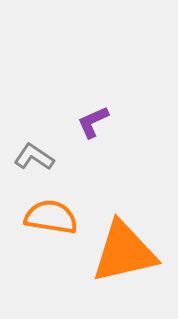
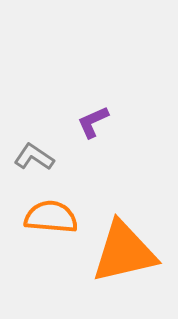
orange semicircle: rotated 4 degrees counterclockwise
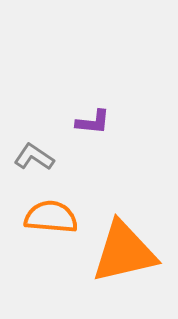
purple L-shape: rotated 150 degrees counterclockwise
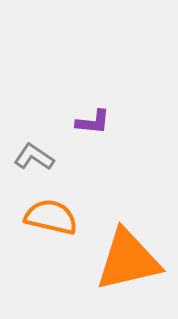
orange semicircle: rotated 8 degrees clockwise
orange triangle: moved 4 px right, 8 px down
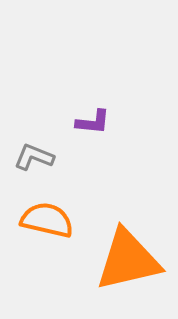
gray L-shape: rotated 12 degrees counterclockwise
orange semicircle: moved 4 px left, 3 px down
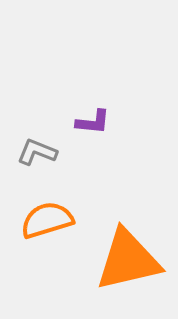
gray L-shape: moved 3 px right, 5 px up
orange semicircle: rotated 30 degrees counterclockwise
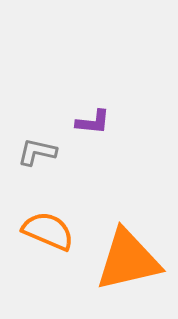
gray L-shape: rotated 9 degrees counterclockwise
orange semicircle: moved 1 px right, 11 px down; rotated 40 degrees clockwise
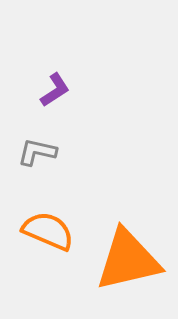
purple L-shape: moved 38 px left, 32 px up; rotated 39 degrees counterclockwise
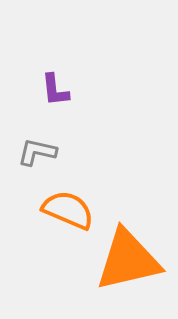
purple L-shape: rotated 117 degrees clockwise
orange semicircle: moved 20 px right, 21 px up
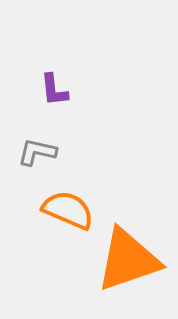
purple L-shape: moved 1 px left
orange triangle: rotated 6 degrees counterclockwise
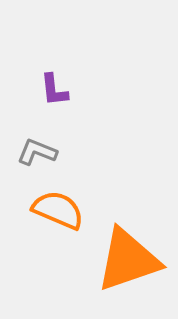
gray L-shape: rotated 9 degrees clockwise
orange semicircle: moved 10 px left
